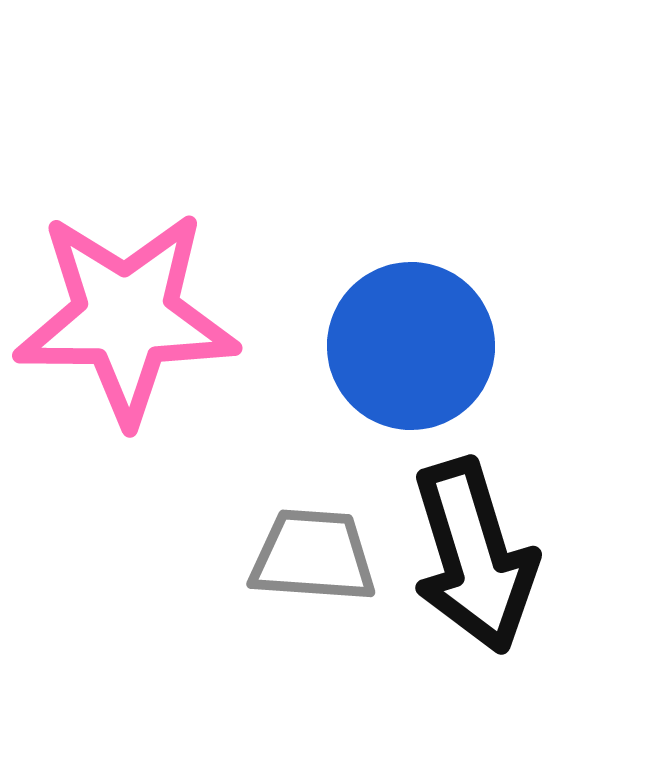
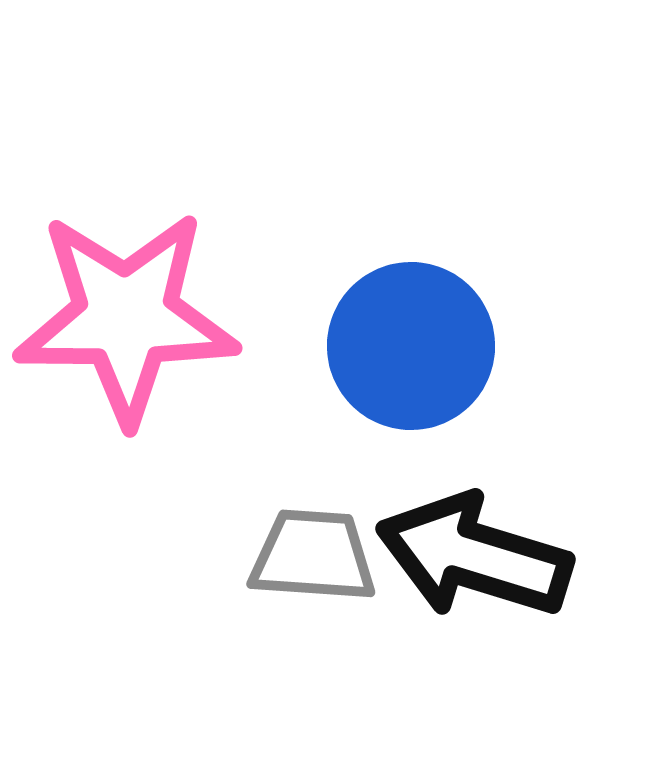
black arrow: rotated 124 degrees clockwise
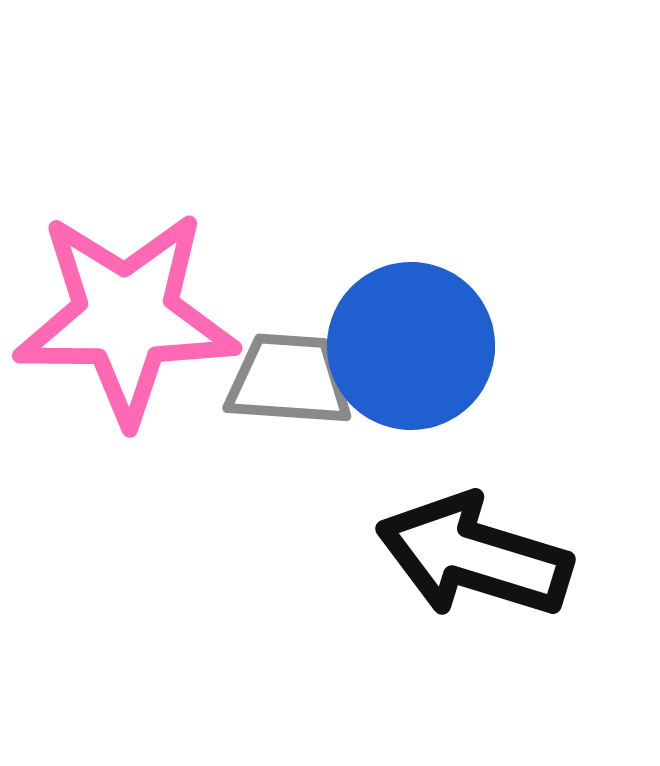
gray trapezoid: moved 24 px left, 176 px up
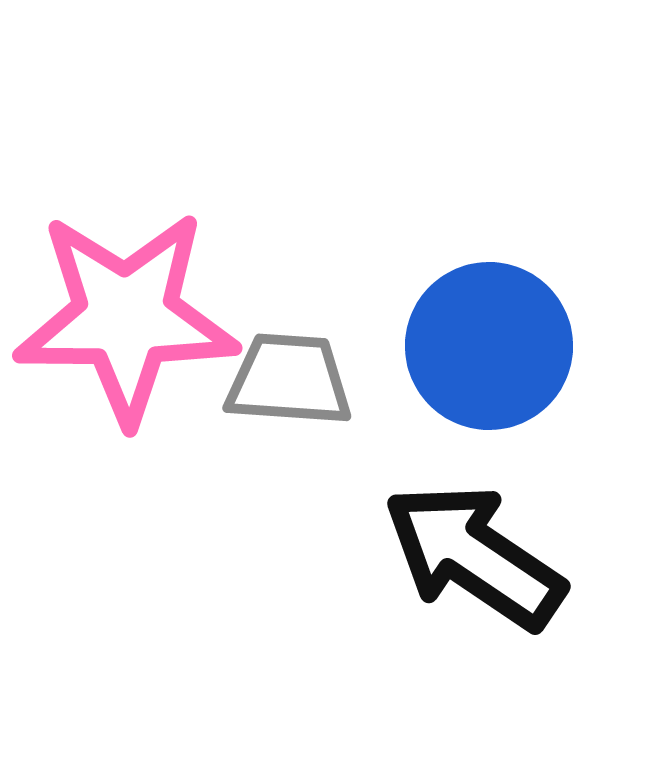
blue circle: moved 78 px right
black arrow: rotated 17 degrees clockwise
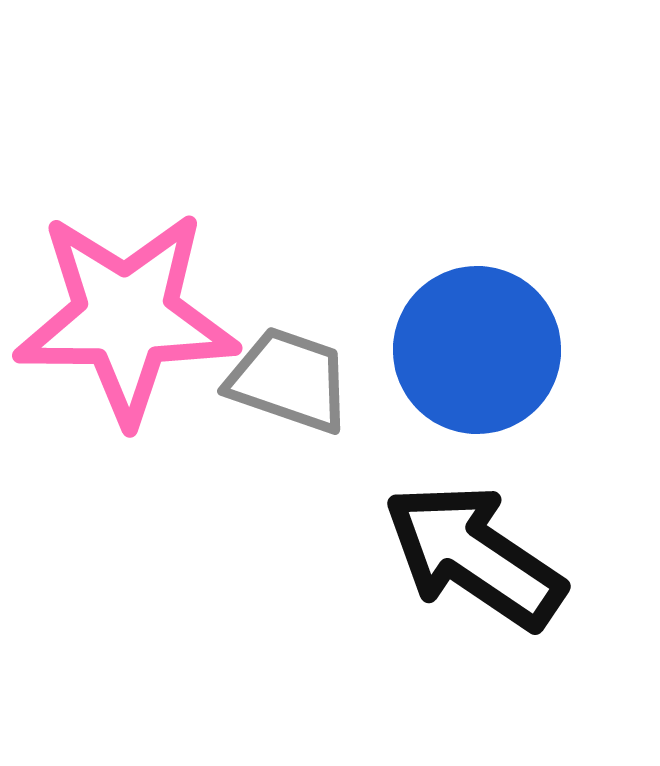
blue circle: moved 12 px left, 4 px down
gray trapezoid: rotated 15 degrees clockwise
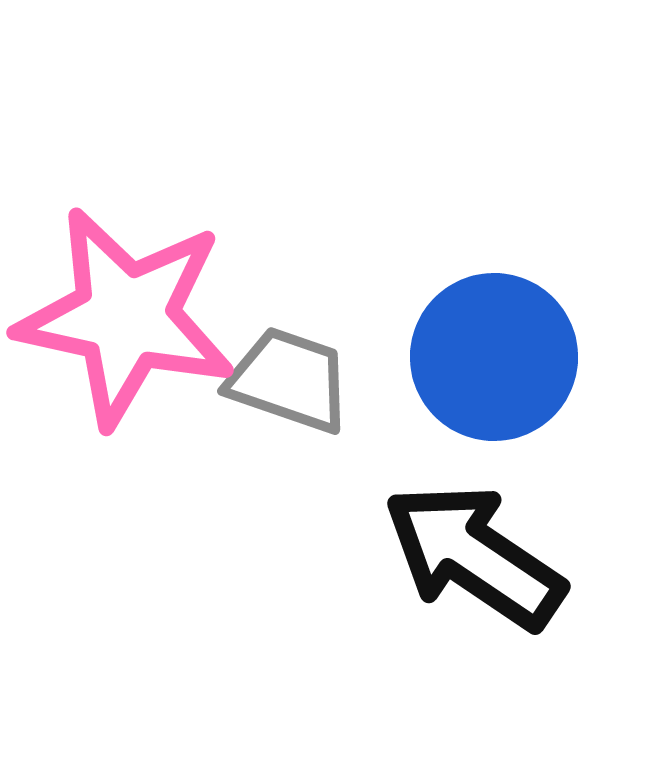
pink star: rotated 12 degrees clockwise
blue circle: moved 17 px right, 7 px down
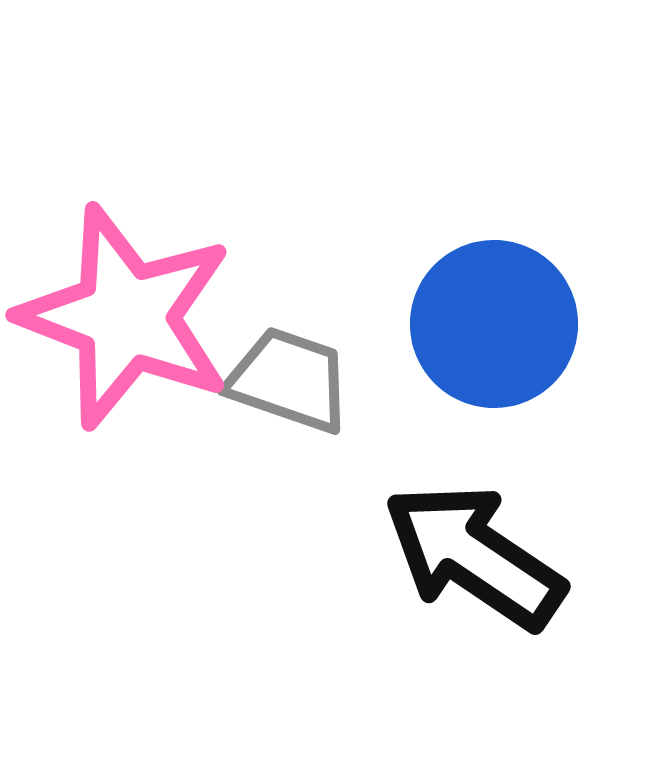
pink star: rotated 9 degrees clockwise
blue circle: moved 33 px up
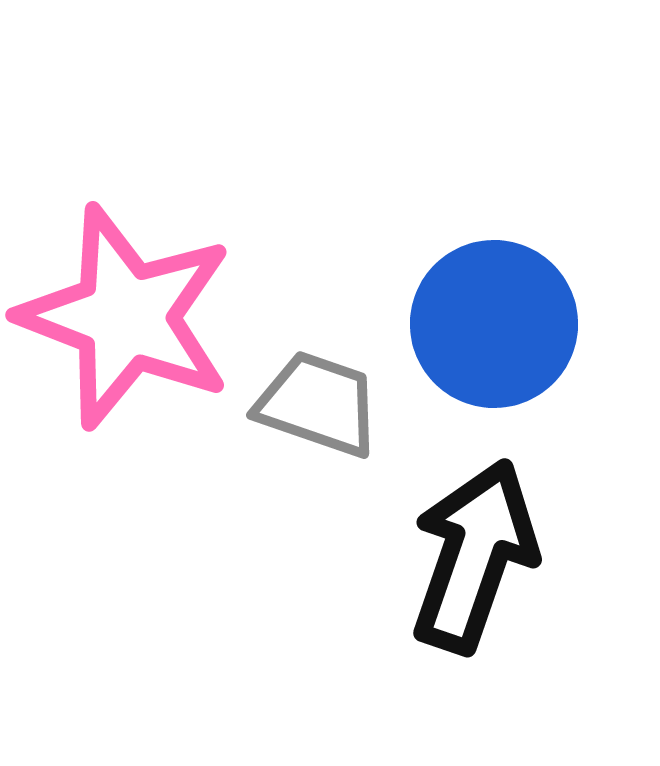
gray trapezoid: moved 29 px right, 24 px down
black arrow: rotated 75 degrees clockwise
